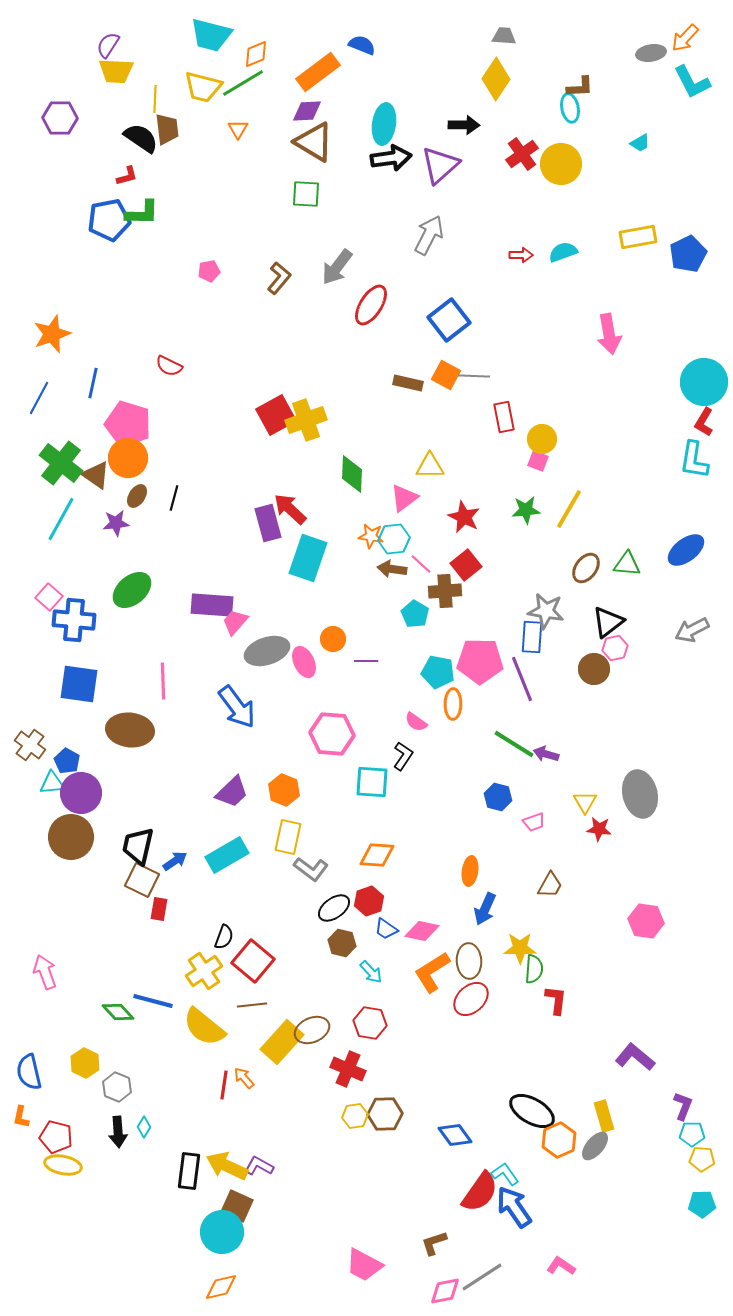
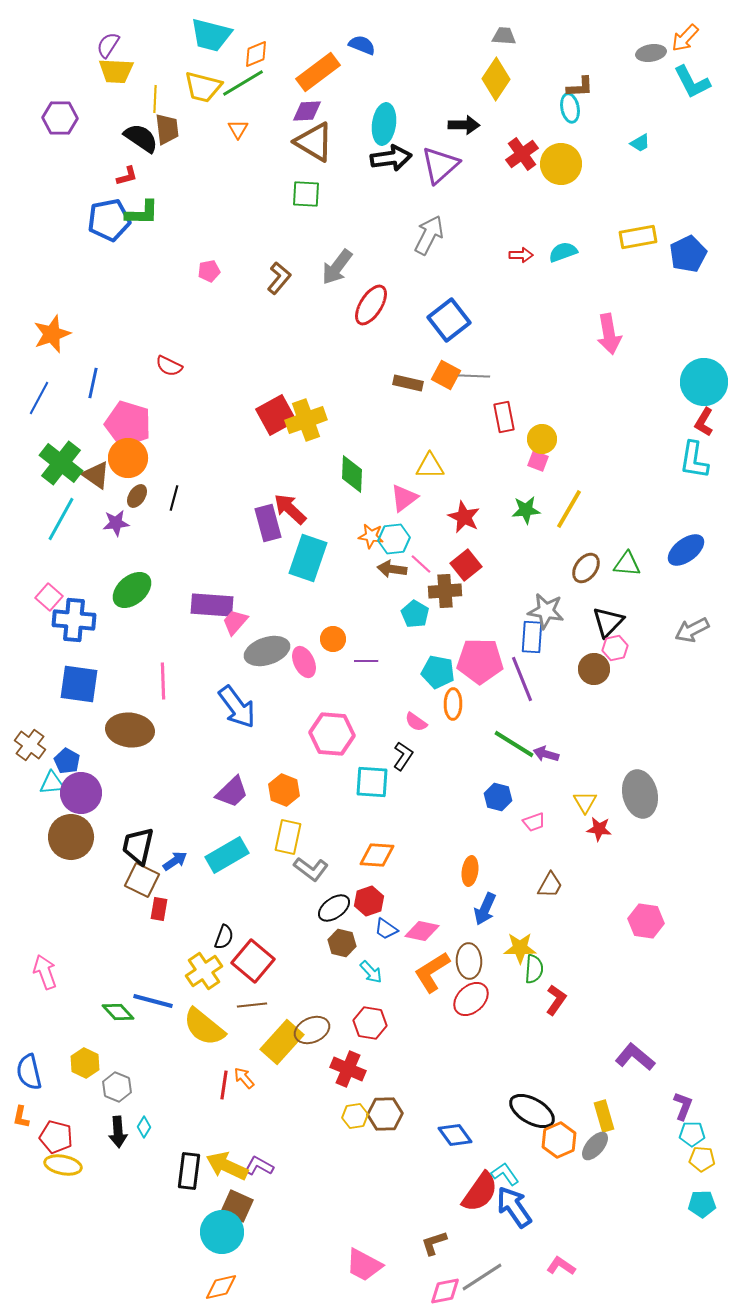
black triangle at (608, 622): rotated 8 degrees counterclockwise
red L-shape at (556, 1000): rotated 28 degrees clockwise
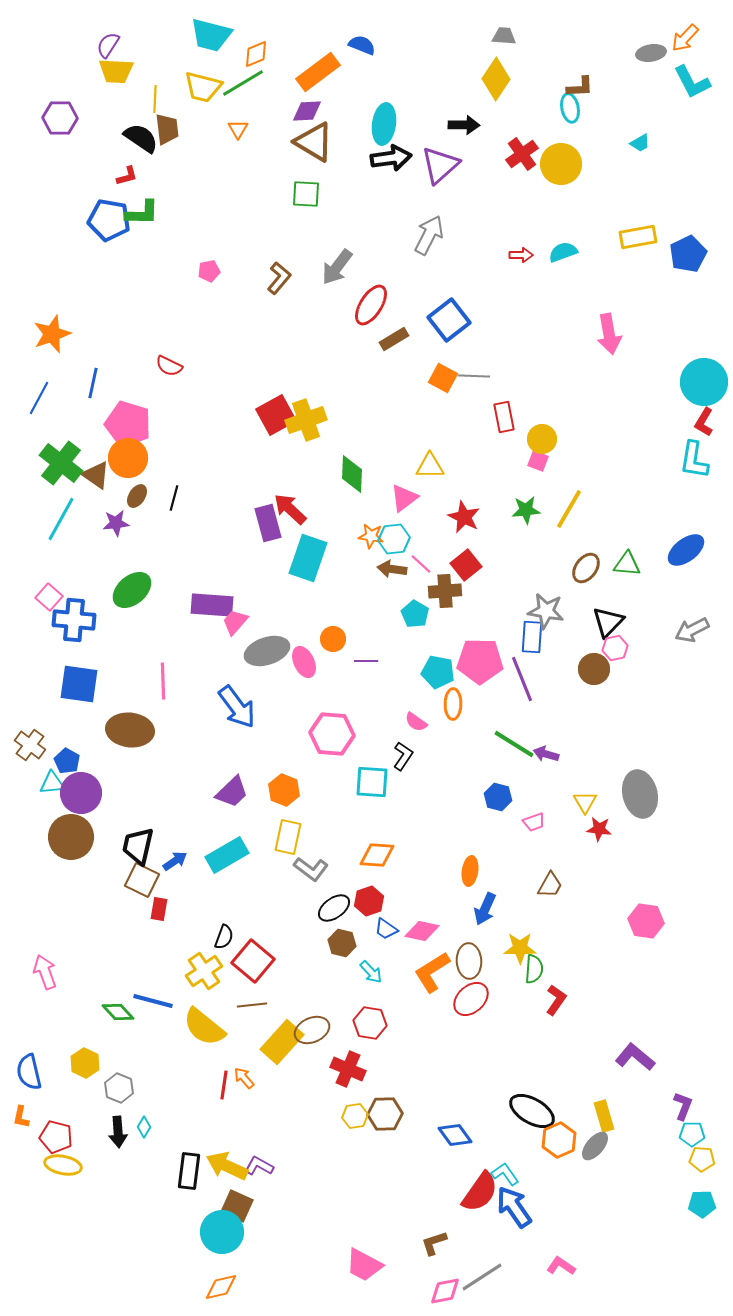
blue pentagon at (109, 220): rotated 21 degrees clockwise
orange square at (446, 375): moved 3 px left, 3 px down
brown rectangle at (408, 383): moved 14 px left, 44 px up; rotated 44 degrees counterclockwise
gray hexagon at (117, 1087): moved 2 px right, 1 px down
